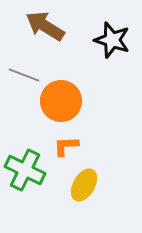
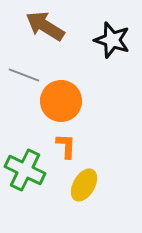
orange L-shape: rotated 96 degrees clockwise
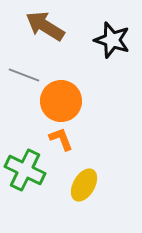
orange L-shape: moved 5 px left, 7 px up; rotated 24 degrees counterclockwise
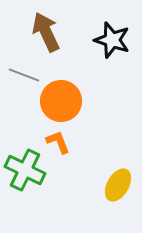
brown arrow: moved 1 px right, 6 px down; rotated 33 degrees clockwise
orange L-shape: moved 3 px left, 3 px down
yellow ellipse: moved 34 px right
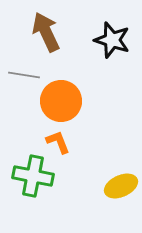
gray line: rotated 12 degrees counterclockwise
green cross: moved 8 px right, 6 px down; rotated 15 degrees counterclockwise
yellow ellipse: moved 3 px right, 1 px down; rotated 36 degrees clockwise
